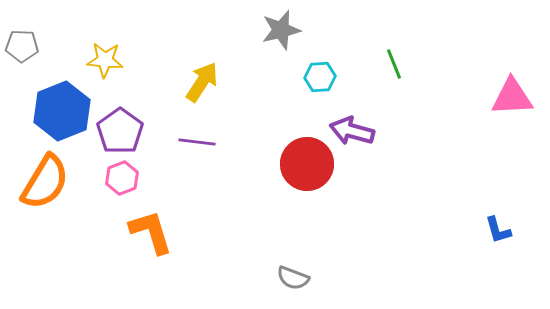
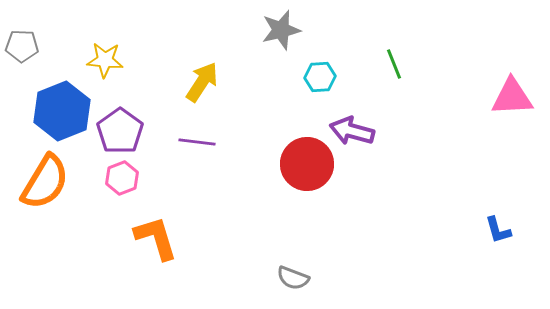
orange L-shape: moved 5 px right, 6 px down
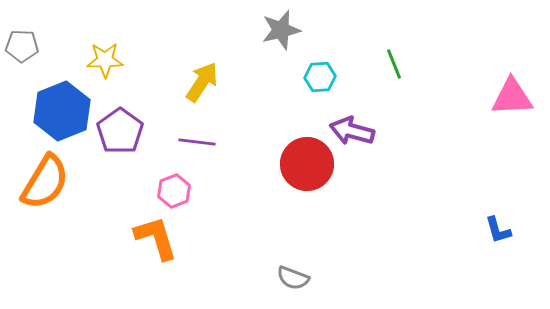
yellow star: rotated 6 degrees counterclockwise
pink hexagon: moved 52 px right, 13 px down
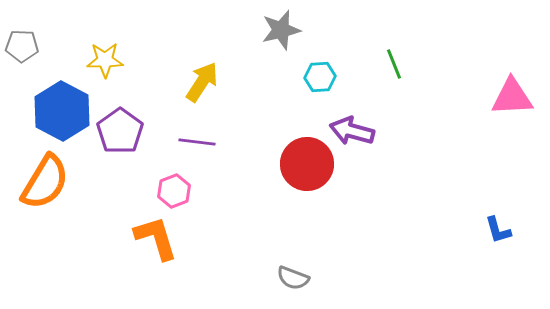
blue hexagon: rotated 10 degrees counterclockwise
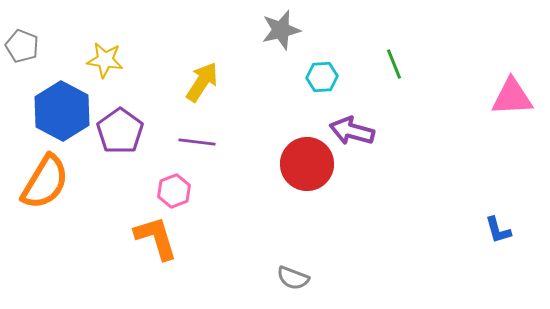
gray pentagon: rotated 20 degrees clockwise
yellow star: rotated 9 degrees clockwise
cyan hexagon: moved 2 px right
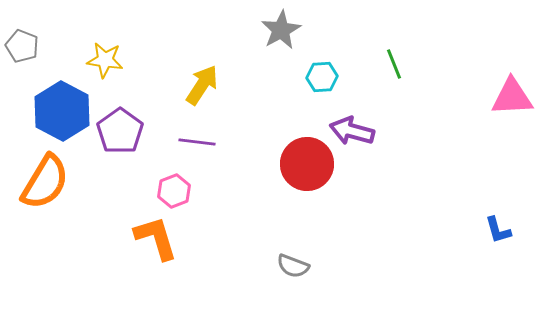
gray star: rotated 15 degrees counterclockwise
yellow arrow: moved 3 px down
gray semicircle: moved 12 px up
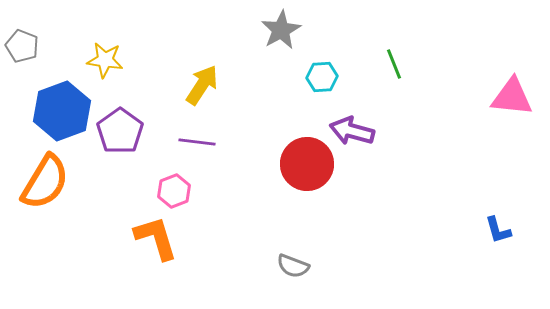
pink triangle: rotated 9 degrees clockwise
blue hexagon: rotated 12 degrees clockwise
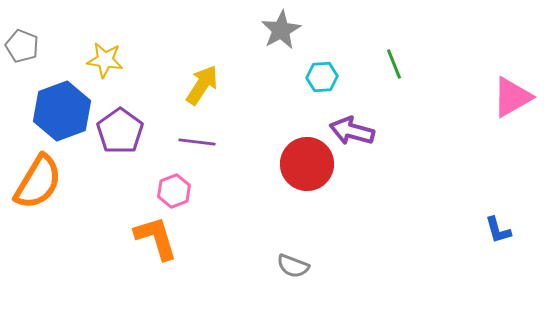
pink triangle: rotated 36 degrees counterclockwise
orange semicircle: moved 7 px left
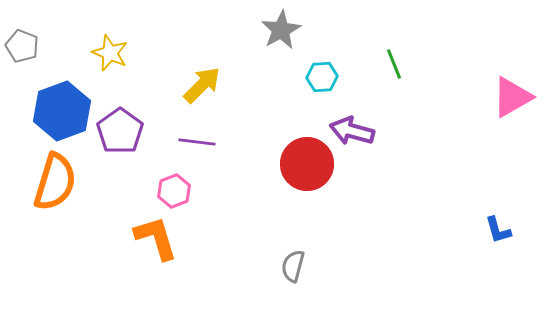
yellow star: moved 5 px right, 7 px up; rotated 15 degrees clockwise
yellow arrow: rotated 12 degrees clockwise
orange semicircle: moved 17 px right; rotated 14 degrees counterclockwise
gray semicircle: rotated 84 degrees clockwise
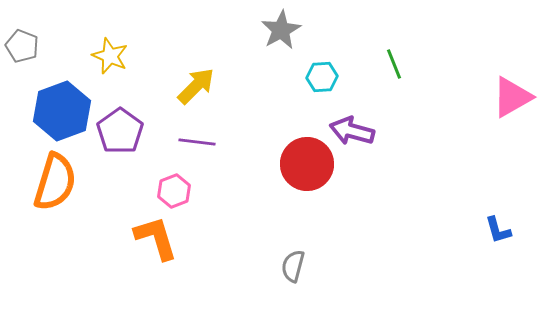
yellow star: moved 3 px down
yellow arrow: moved 6 px left, 1 px down
